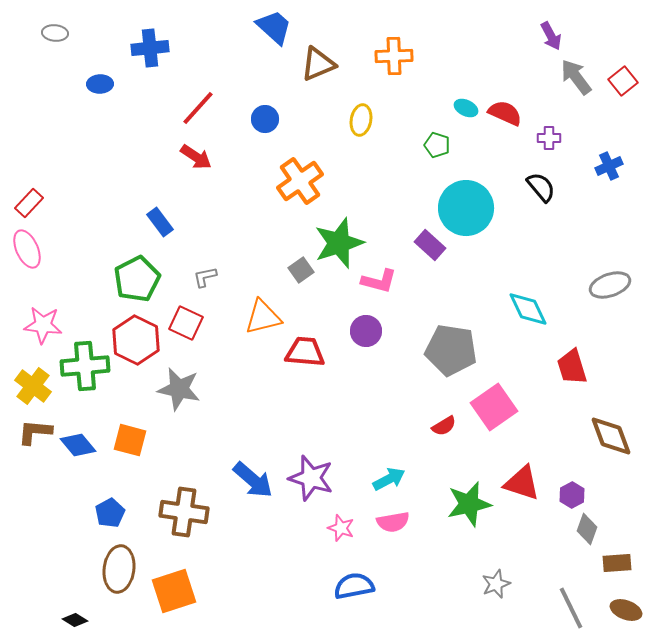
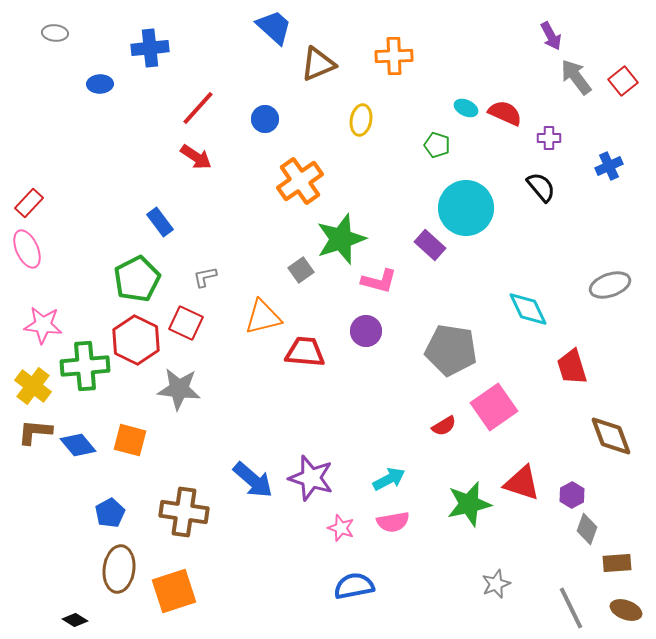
green star at (339, 243): moved 2 px right, 4 px up
gray star at (179, 389): rotated 6 degrees counterclockwise
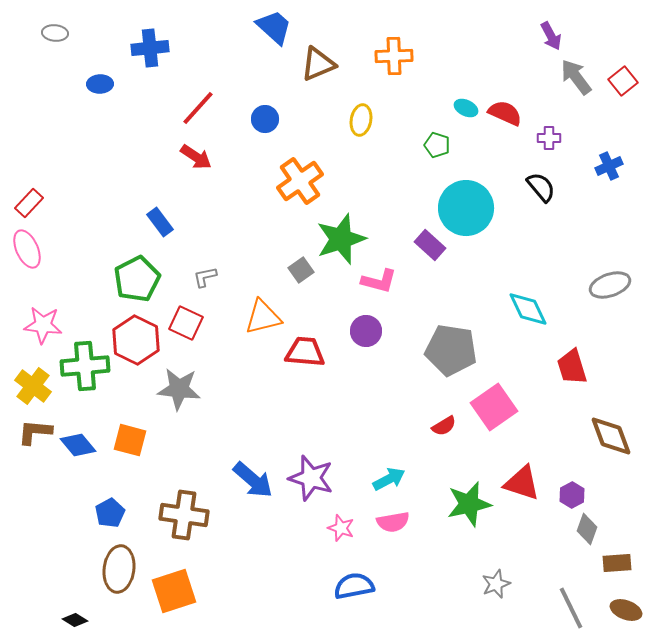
brown cross at (184, 512): moved 3 px down
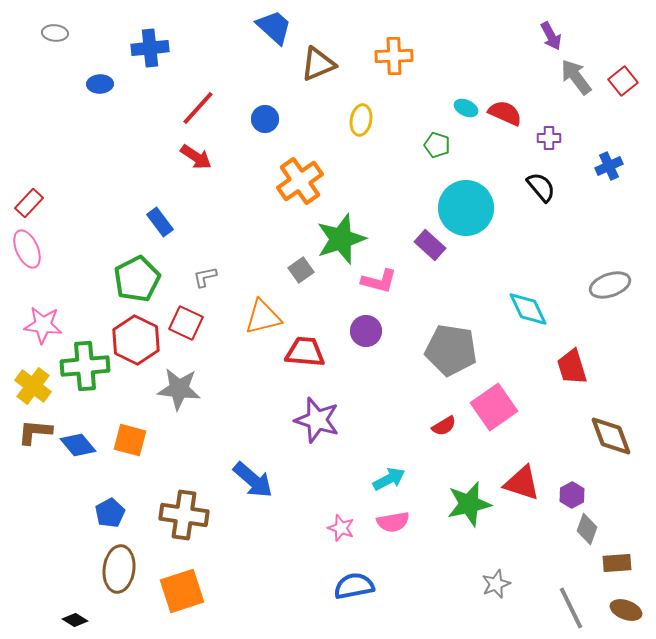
purple star at (311, 478): moved 6 px right, 58 px up
orange square at (174, 591): moved 8 px right
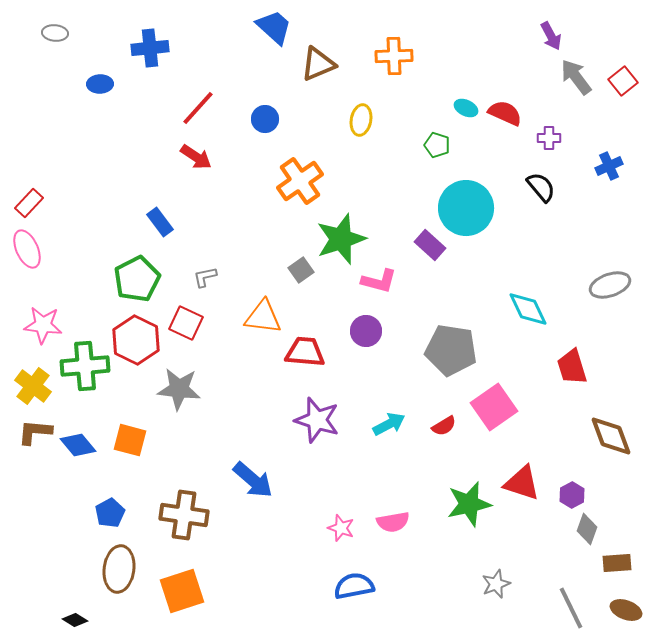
orange triangle at (263, 317): rotated 21 degrees clockwise
cyan arrow at (389, 479): moved 55 px up
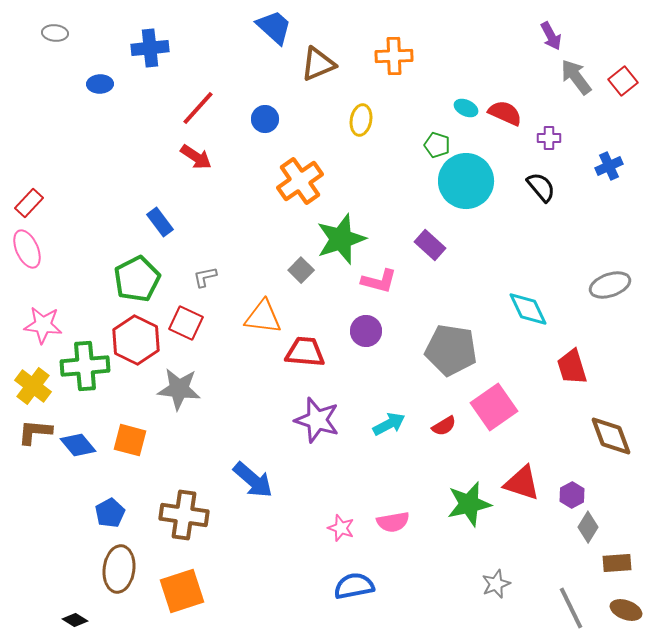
cyan circle at (466, 208): moved 27 px up
gray square at (301, 270): rotated 10 degrees counterclockwise
gray diamond at (587, 529): moved 1 px right, 2 px up; rotated 12 degrees clockwise
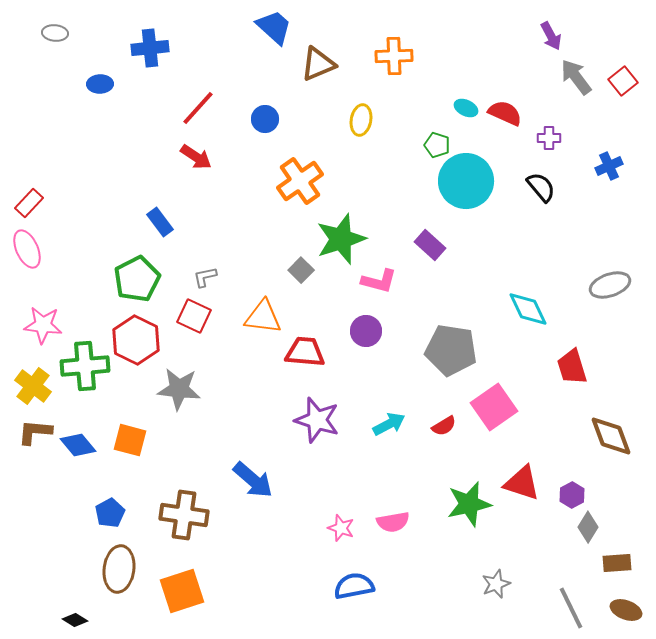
red square at (186, 323): moved 8 px right, 7 px up
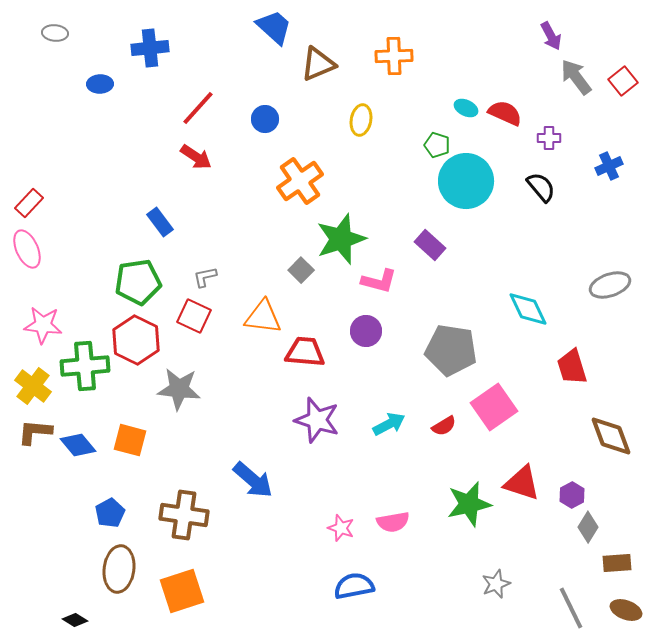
green pentagon at (137, 279): moved 1 px right, 3 px down; rotated 18 degrees clockwise
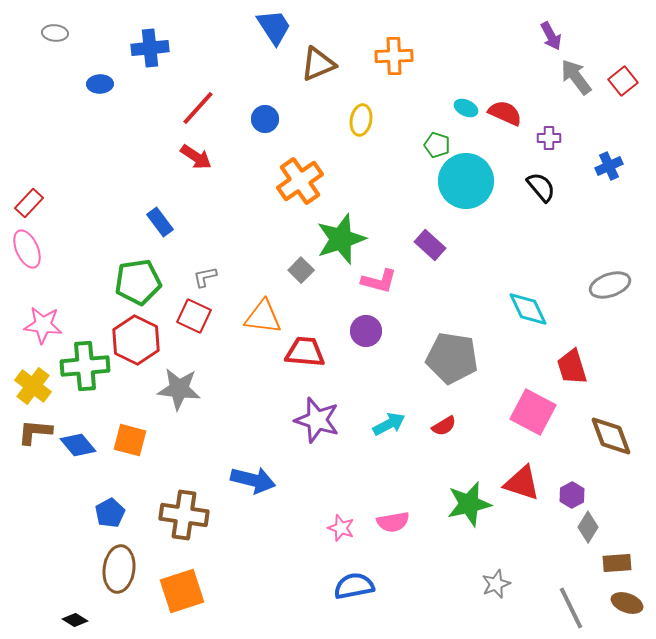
blue trapezoid at (274, 27): rotated 15 degrees clockwise
gray pentagon at (451, 350): moved 1 px right, 8 px down
pink square at (494, 407): moved 39 px right, 5 px down; rotated 27 degrees counterclockwise
blue arrow at (253, 480): rotated 27 degrees counterclockwise
brown ellipse at (626, 610): moved 1 px right, 7 px up
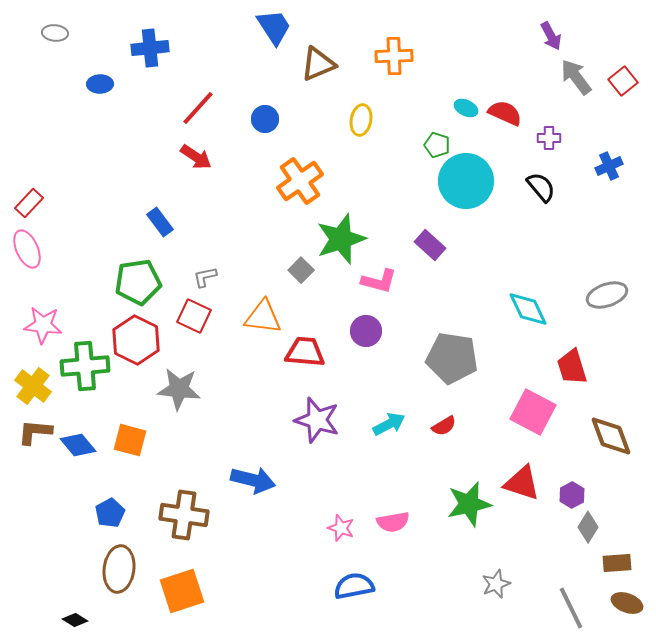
gray ellipse at (610, 285): moved 3 px left, 10 px down
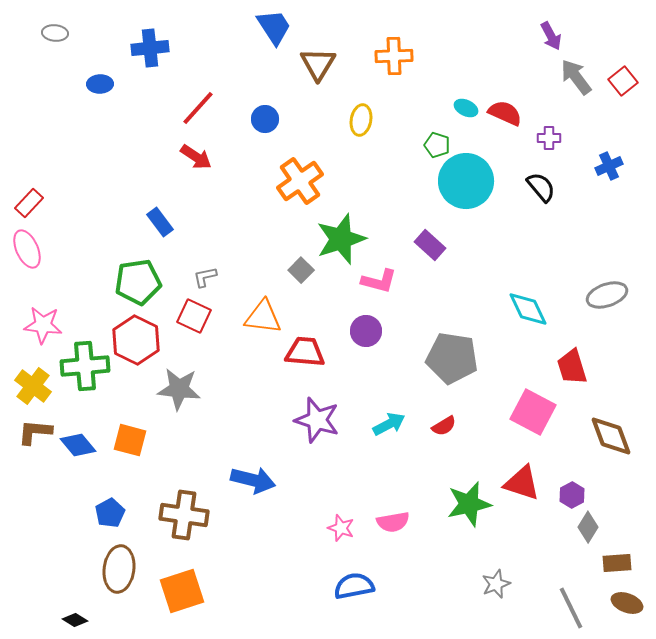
brown triangle at (318, 64): rotated 36 degrees counterclockwise
